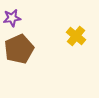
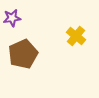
brown pentagon: moved 4 px right, 5 px down
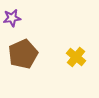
yellow cross: moved 21 px down
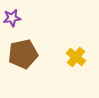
brown pentagon: rotated 12 degrees clockwise
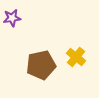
brown pentagon: moved 18 px right, 11 px down
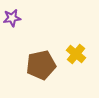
yellow cross: moved 3 px up
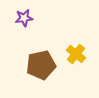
purple star: moved 12 px right
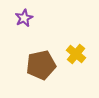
purple star: rotated 18 degrees counterclockwise
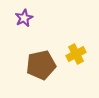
yellow cross: rotated 24 degrees clockwise
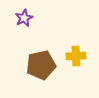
yellow cross: moved 2 px down; rotated 24 degrees clockwise
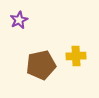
purple star: moved 5 px left, 2 px down
